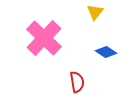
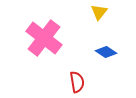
yellow triangle: moved 4 px right
pink cross: rotated 6 degrees counterclockwise
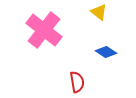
yellow triangle: rotated 30 degrees counterclockwise
pink cross: moved 8 px up
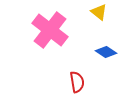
pink cross: moved 6 px right
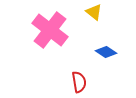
yellow triangle: moved 5 px left
red semicircle: moved 2 px right
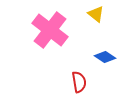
yellow triangle: moved 2 px right, 2 px down
blue diamond: moved 1 px left, 5 px down
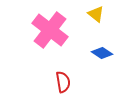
blue diamond: moved 3 px left, 4 px up
red semicircle: moved 16 px left
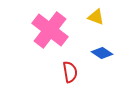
yellow triangle: moved 3 px down; rotated 18 degrees counterclockwise
red semicircle: moved 7 px right, 10 px up
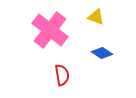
red semicircle: moved 8 px left, 3 px down
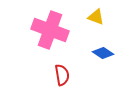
pink cross: rotated 18 degrees counterclockwise
blue diamond: moved 1 px right
